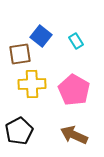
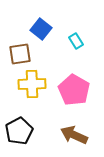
blue square: moved 7 px up
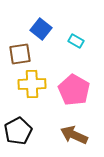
cyan rectangle: rotated 28 degrees counterclockwise
black pentagon: moved 1 px left
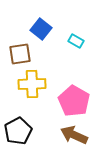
pink pentagon: moved 11 px down
